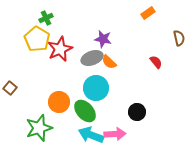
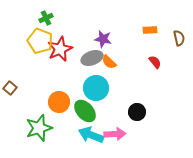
orange rectangle: moved 2 px right, 17 px down; rotated 32 degrees clockwise
yellow pentagon: moved 3 px right, 2 px down; rotated 10 degrees counterclockwise
red semicircle: moved 1 px left
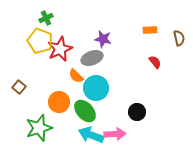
orange semicircle: moved 33 px left, 14 px down
brown square: moved 9 px right, 1 px up
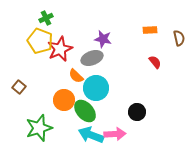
orange circle: moved 5 px right, 2 px up
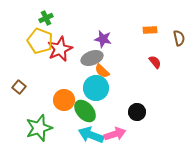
orange semicircle: moved 26 px right, 5 px up
pink arrow: rotated 15 degrees counterclockwise
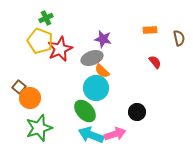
orange circle: moved 34 px left, 2 px up
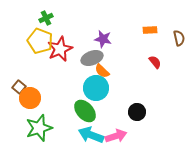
pink arrow: moved 1 px right, 2 px down
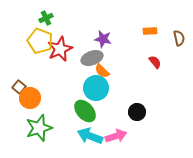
orange rectangle: moved 1 px down
cyan arrow: moved 1 px left, 1 px down
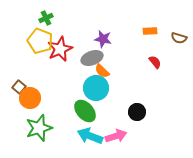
brown semicircle: rotated 119 degrees clockwise
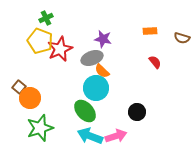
brown semicircle: moved 3 px right
green star: moved 1 px right
